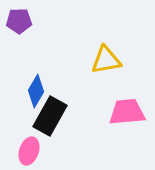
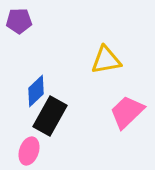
blue diamond: rotated 16 degrees clockwise
pink trapezoid: rotated 39 degrees counterclockwise
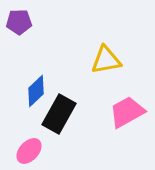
purple pentagon: moved 1 px down
pink trapezoid: rotated 15 degrees clockwise
black rectangle: moved 9 px right, 2 px up
pink ellipse: rotated 24 degrees clockwise
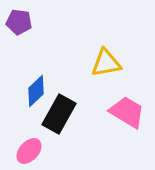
purple pentagon: rotated 10 degrees clockwise
yellow triangle: moved 3 px down
pink trapezoid: rotated 60 degrees clockwise
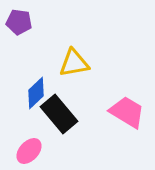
yellow triangle: moved 32 px left
blue diamond: moved 2 px down
black rectangle: rotated 69 degrees counterclockwise
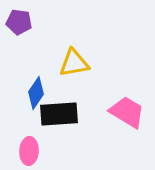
blue diamond: rotated 12 degrees counterclockwise
black rectangle: rotated 54 degrees counterclockwise
pink ellipse: rotated 40 degrees counterclockwise
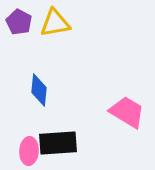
purple pentagon: rotated 20 degrees clockwise
yellow triangle: moved 19 px left, 40 px up
blue diamond: moved 3 px right, 3 px up; rotated 28 degrees counterclockwise
black rectangle: moved 1 px left, 29 px down
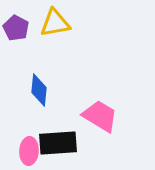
purple pentagon: moved 3 px left, 6 px down
pink trapezoid: moved 27 px left, 4 px down
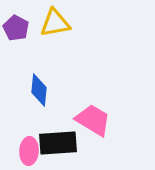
pink trapezoid: moved 7 px left, 4 px down
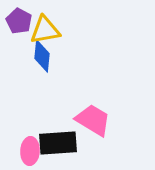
yellow triangle: moved 10 px left, 7 px down
purple pentagon: moved 3 px right, 7 px up
blue diamond: moved 3 px right, 34 px up
pink ellipse: moved 1 px right
